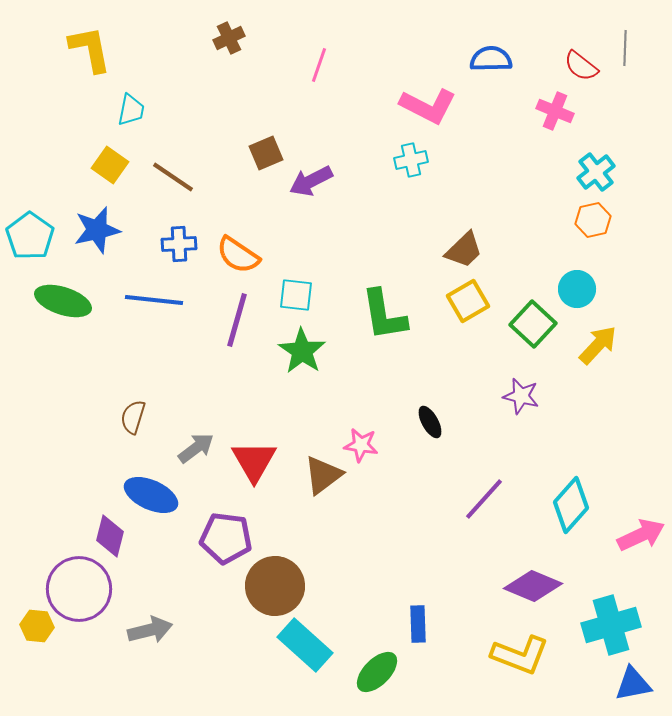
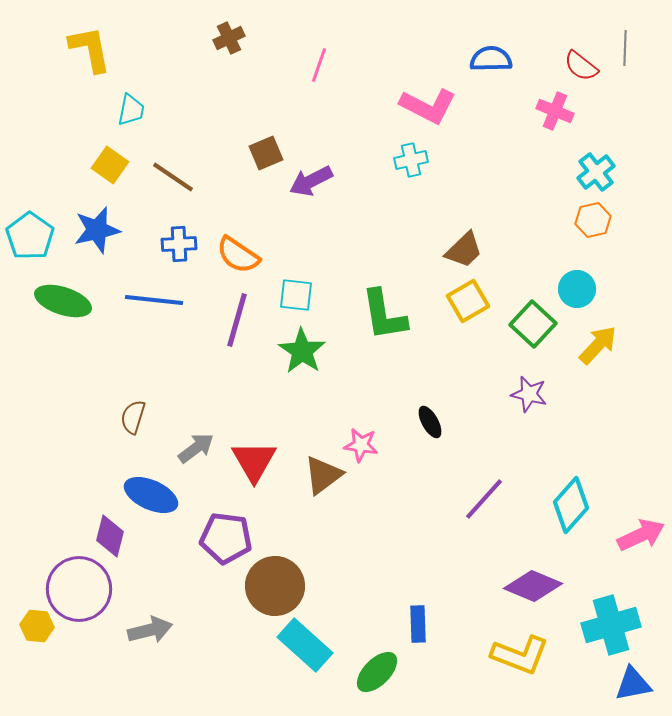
purple star at (521, 396): moved 8 px right, 2 px up
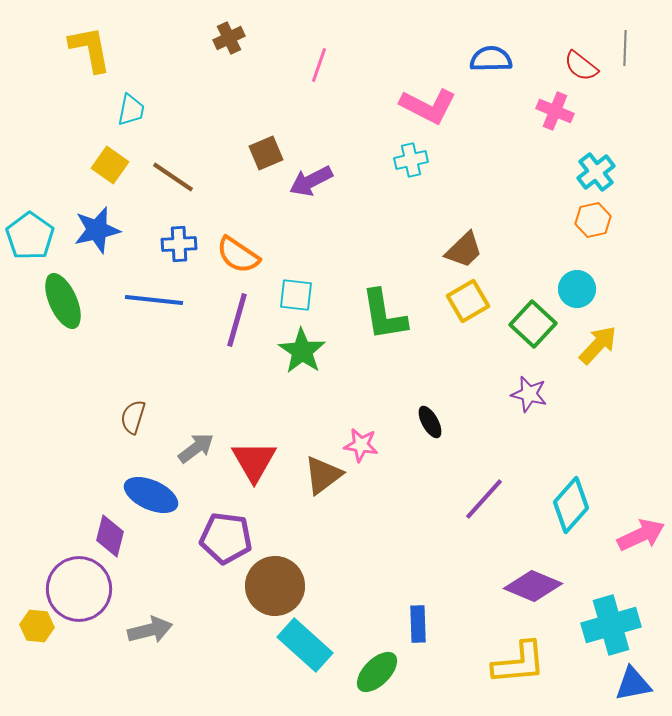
green ellipse at (63, 301): rotated 48 degrees clockwise
yellow L-shape at (520, 655): moved 1 px left, 8 px down; rotated 26 degrees counterclockwise
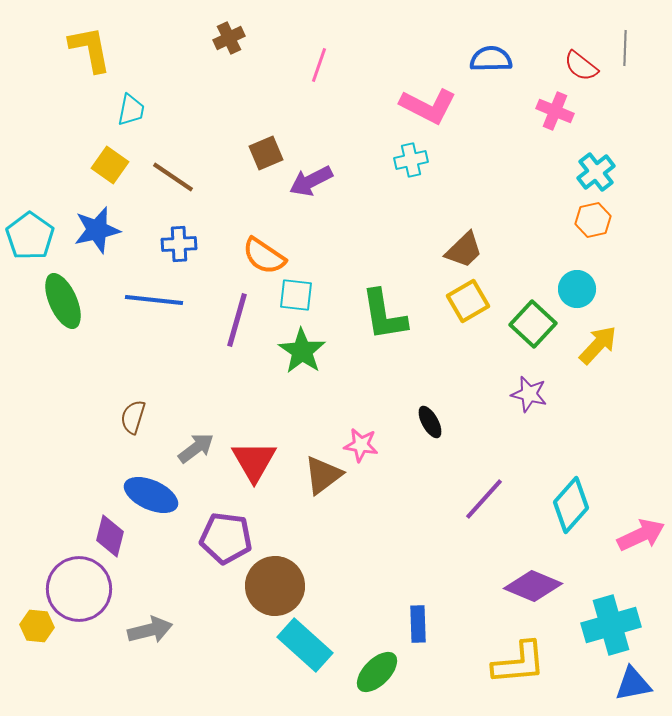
orange semicircle at (238, 255): moved 26 px right, 1 px down
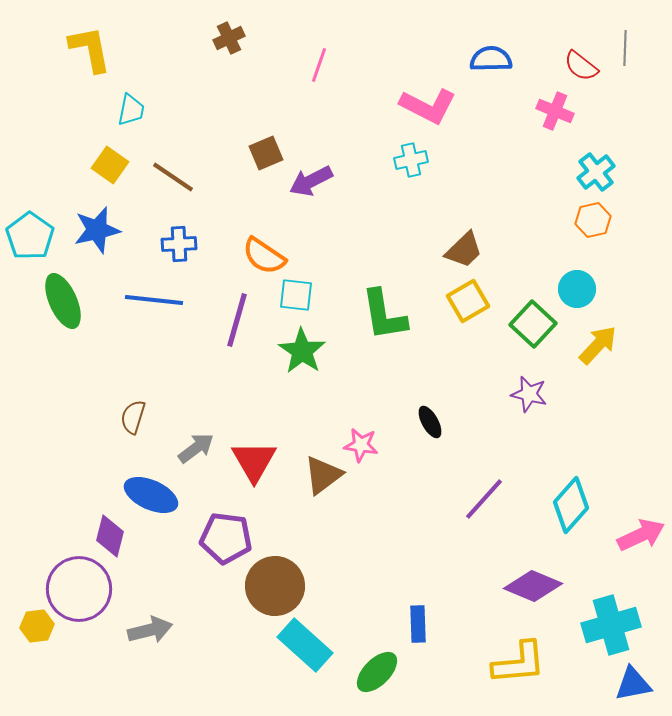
yellow hexagon at (37, 626): rotated 12 degrees counterclockwise
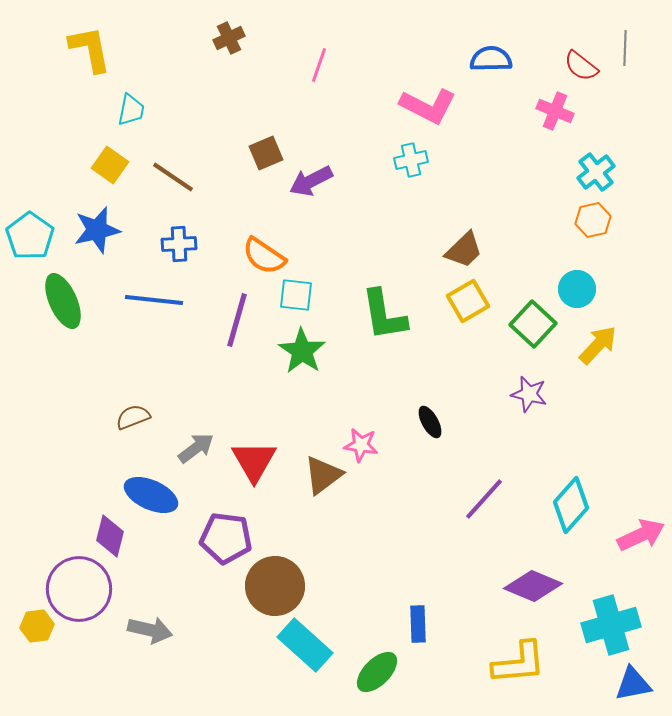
brown semicircle at (133, 417): rotated 52 degrees clockwise
gray arrow at (150, 630): rotated 27 degrees clockwise
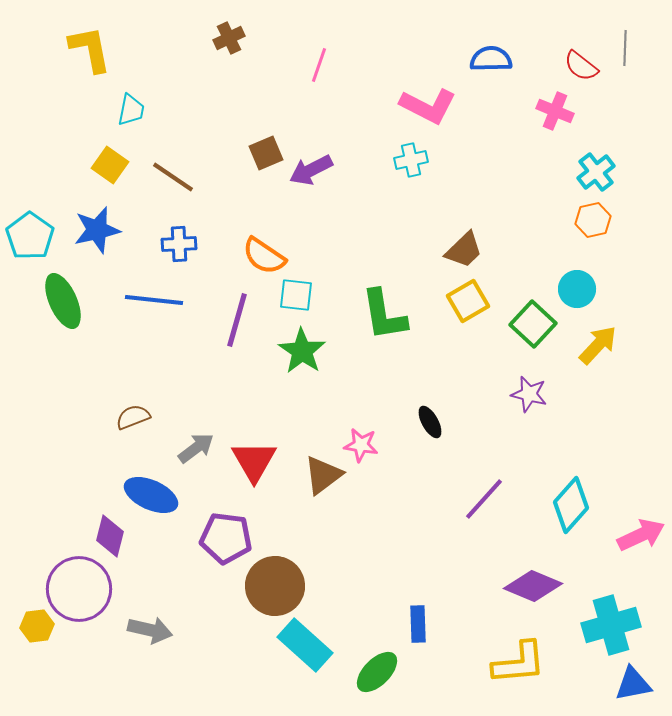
purple arrow at (311, 181): moved 11 px up
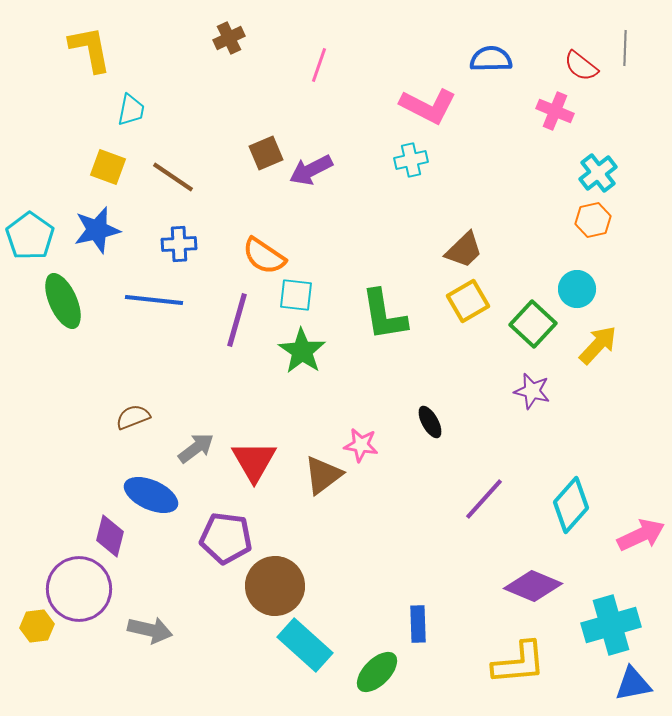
yellow square at (110, 165): moved 2 px left, 2 px down; rotated 15 degrees counterclockwise
cyan cross at (596, 172): moved 2 px right, 1 px down
purple star at (529, 394): moved 3 px right, 3 px up
